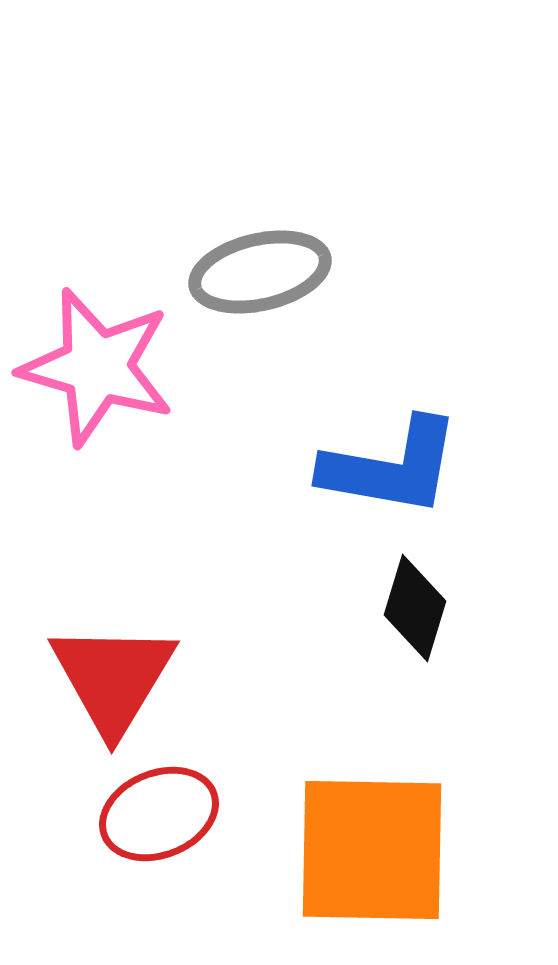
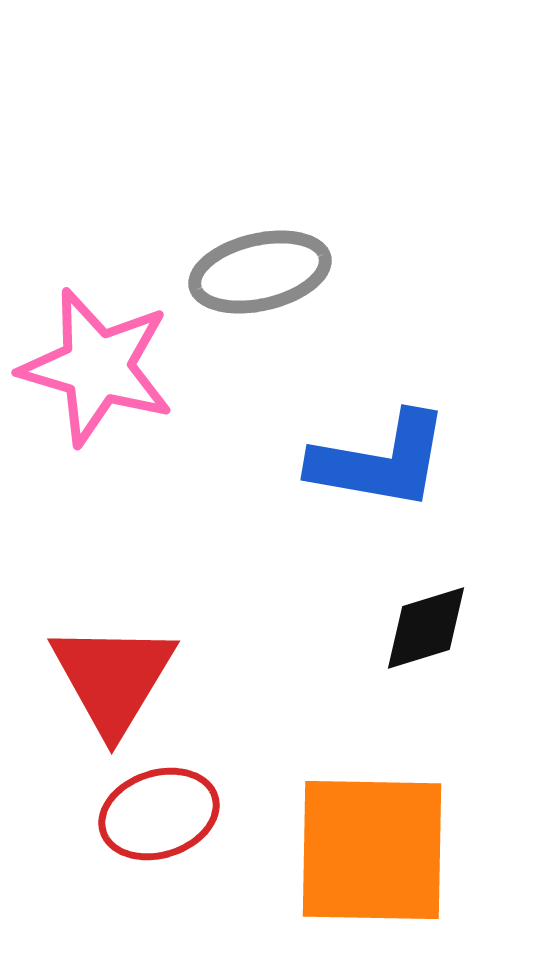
blue L-shape: moved 11 px left, 6 px up
black diamond: moved 11 px right, 20 px down; rotated 56 degrees clockwise
red ellipse: rotated 4 degrees clockwise
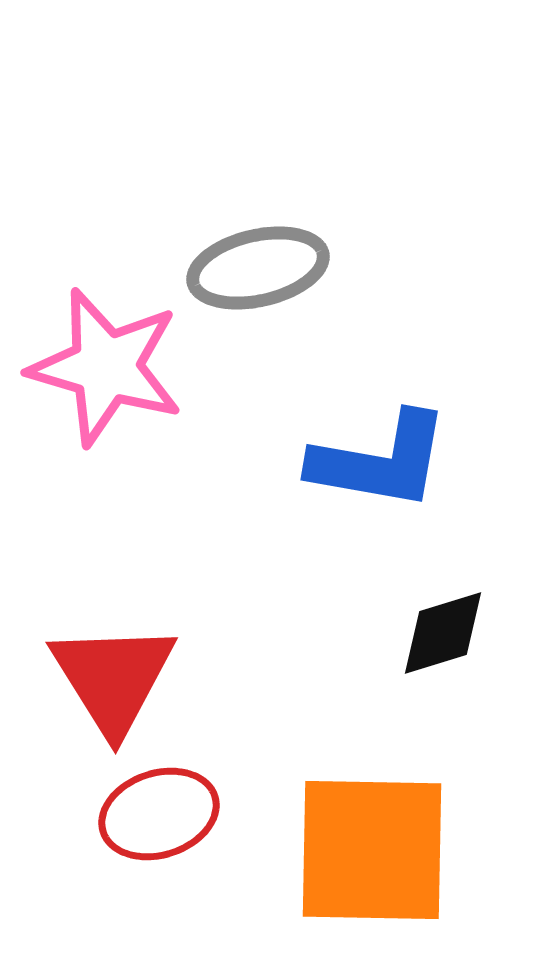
gray ellipse: moved 2 px left, 4 px up
pink star: moved 9 px right
black diamond: moved 17 px right, 5 px down
red triangle: rotated 3 degrees counterclockwise
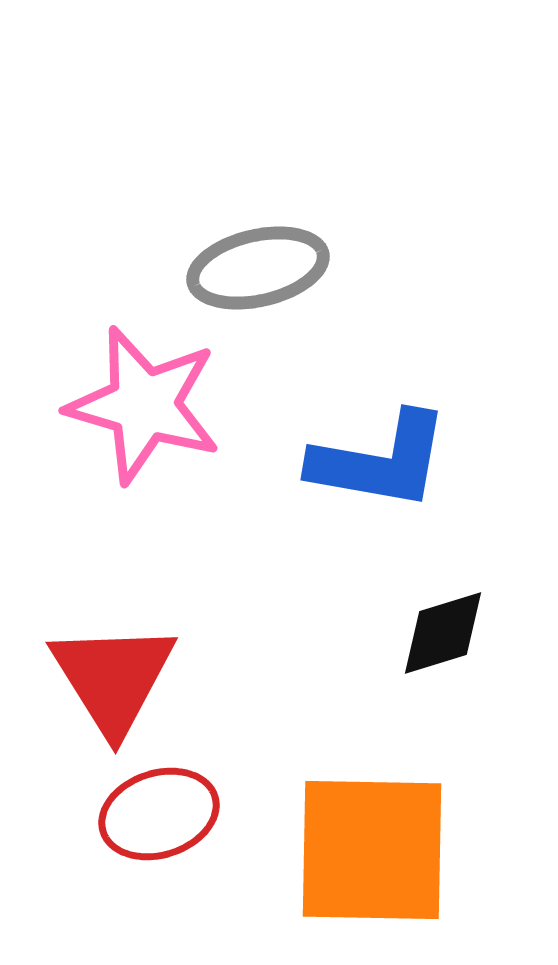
pink star: moved 38 px right, 38 px down
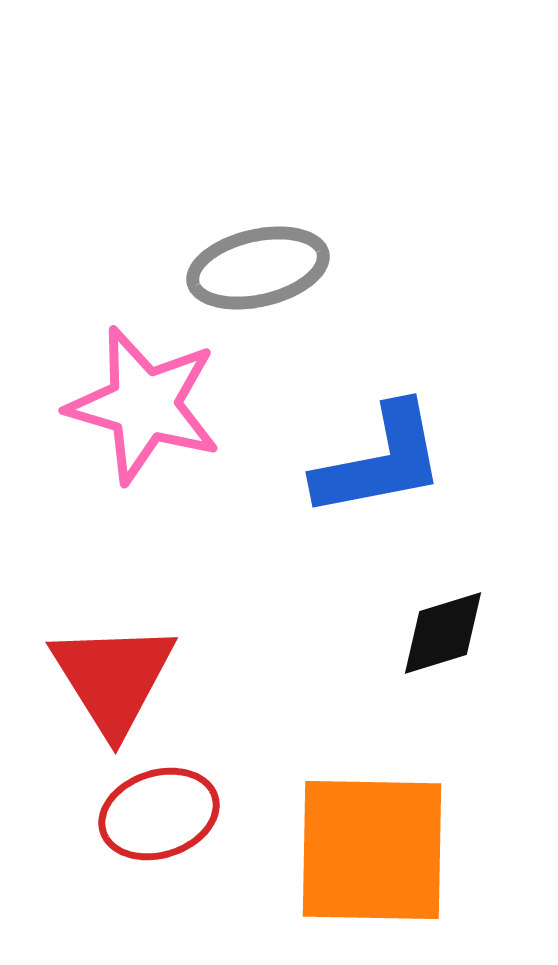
blue L-shape: rotated 21 degrees counterclockwise
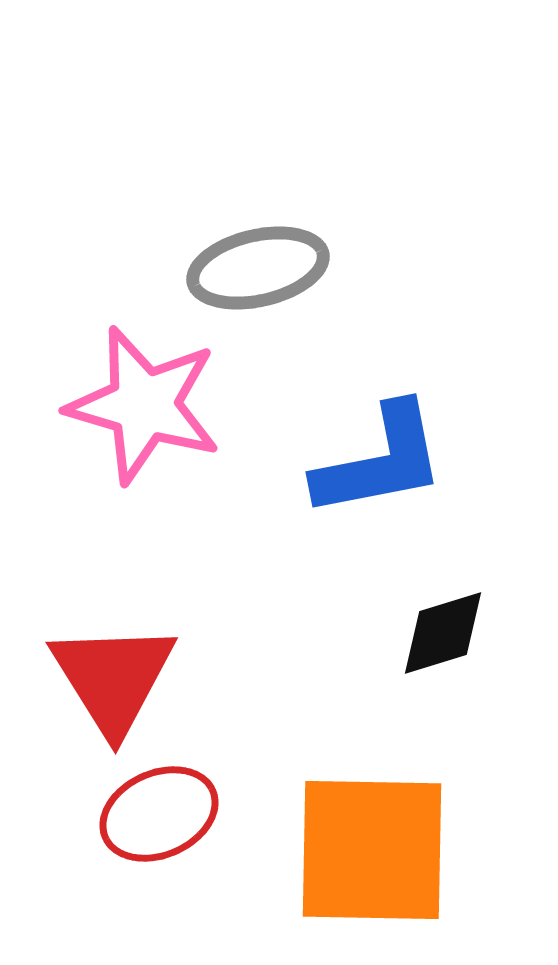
red ellipse: rotated 6 degrees counterclockwise
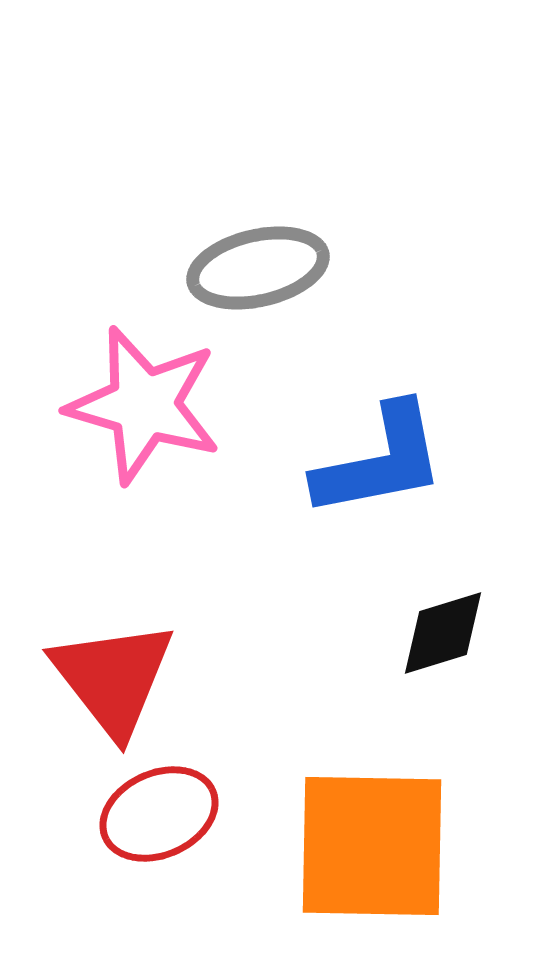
red triangle: rotated 6 degrees counterclockwise
orange square: moved 4 px up
